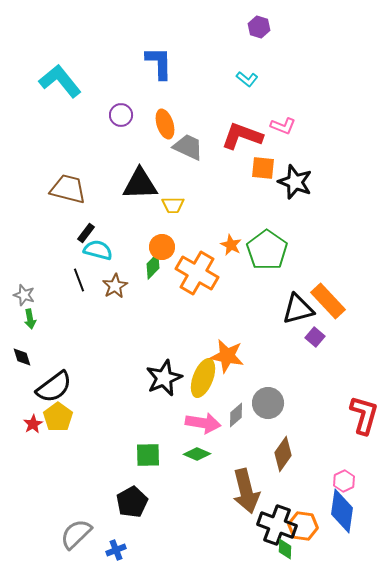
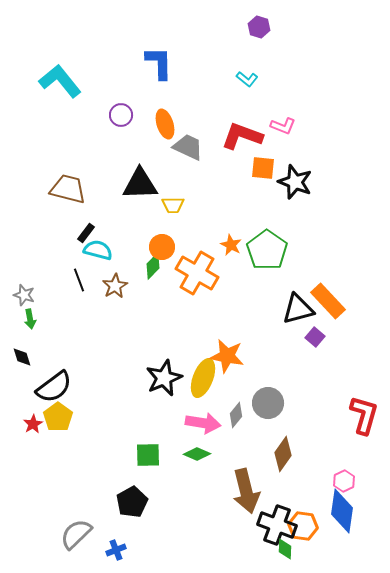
gray diamond at (236, 415): rotated 10 degrees counterclockwise
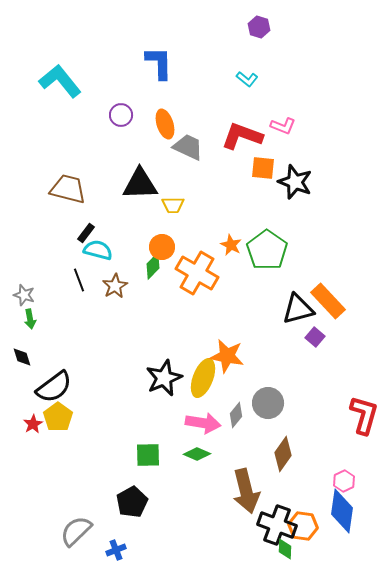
gray semicircle at (76, 534): moved 3 px up
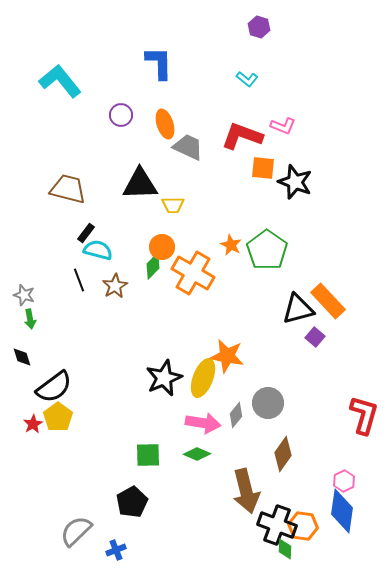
orange cross at (197, 273): moved 4 px left
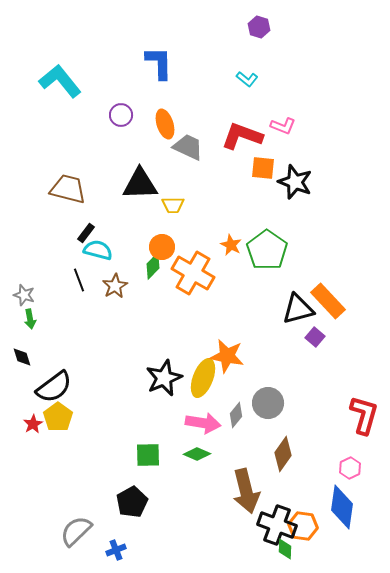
pink hexagon at (344, 481): moved 6 px right, 13 px up
blue diamond at (342, 511): moved 4 px up
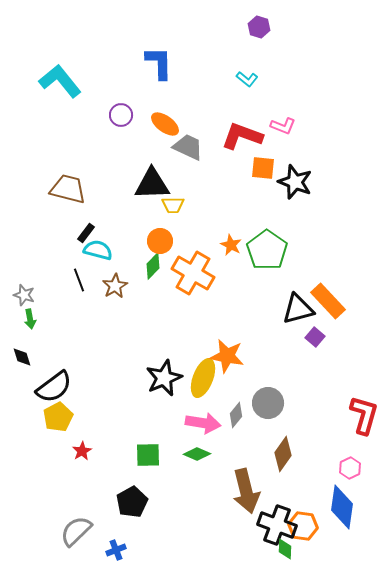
orange ellipse at (165, 124): rotated 36 degrees counterclockwise
black triangle at (140, 184): moved 12 px right
orange circle at (162, 247): moved 2 px left, 6 px up
yellow pentagon at (58, 417): rotated 8 degrees clockwise
red star at (33, 424): moved 49 px right, 27 px down
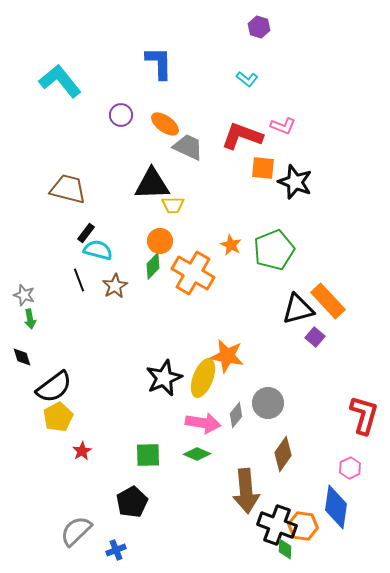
green pentagon at (267, 250): moved 7 px right; rotated 15 degrees clockwise
brown arrow at (246, 491): rotated 9 degrees clockwise
blue diamond at (342, 507): moved 6 px left
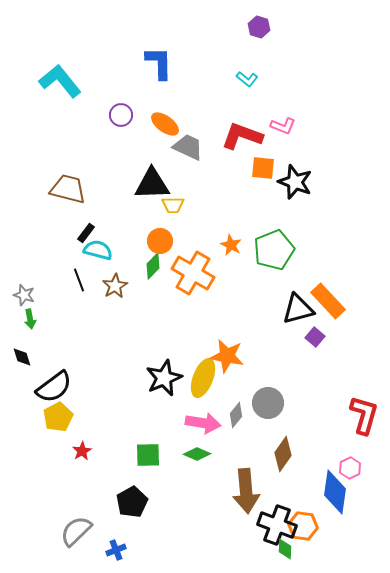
blue diamond at (336, 507): moved 1 px left, 15 px up
